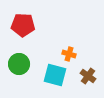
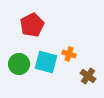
red pentagon: moved 9 px right; rotated 30 degrees counterclockwise
cyan square: moved 9 px left, 13 px up
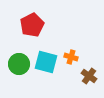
orange cross: moved 2 px right, 3 px down
brown cross: moved 1 px right
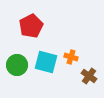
red pentagon: moved 1 px left, 1 px down
green circle: moved 2 px left, 1 px down
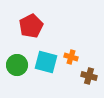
brown cross: rotated 21 degrees counterclockwise
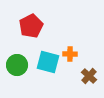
orange cross: moved 1 px left, 3 px up; rotated 16 degrees counterclockwise
cyan square: moved 2 px right
brown cross: rotated 28 degrees clockwise
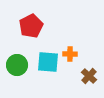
cyan square: rotated 10 degrees counterclockwise
